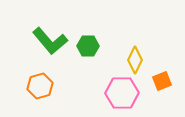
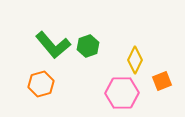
green L-shape: moved 3 px right, 4 px down
green hexagon: rotated 20 degrees counterclockwise
orange hexagon: moved 1 px right, 2 px up
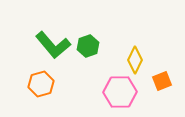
pink hexagon: moved 2 px left, 1 px up
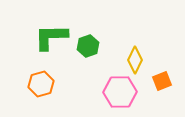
green L-shape: moved 2 px left, 8 px up; rotated 129 degrees clockwise
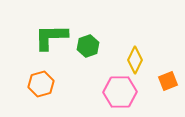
orange square: moved 6 px right
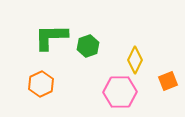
orange hexagon: rotated 10 degrees counterclockwise
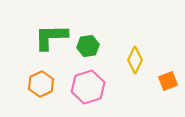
green hexagon: rotated 10 degrees clockwise
pink hexagon: moved 32 px left, 5 px up; rotated 16 degrees counterclockwise
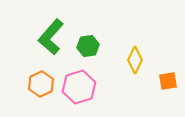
green L-shape: rotated 48 degrees counterclockwise
orange square: rotated 12 degrees clockwise
pink hexagon: moved 9 px left
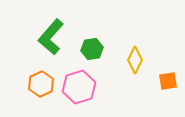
green hexagon: moved 4 px right, 3 px down
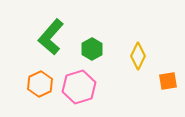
green hexagon: rotated 20 degrees counterclockwise
yellow diamond: moved 3 px right, 4 px up
orange hexagon: moved 1 px left
